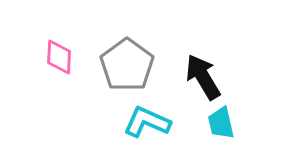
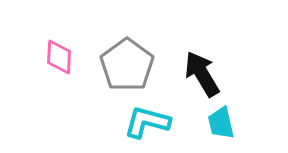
black arrow: moved 1 px left, 3 px up
cyan L-shape: rotated 9 degrees counterclockwise
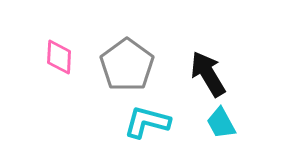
black arrow: moved 6 px right
cyan trapezoid: rotated 16 degrees counterclockwise
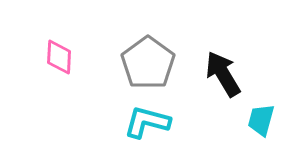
gray pentagon: moved 21 px right, 2 px up
black arrow: moved 15 px right
cyan trapezoid: moved 40 px right, 3 px up; rotated 44 degrees clockwise
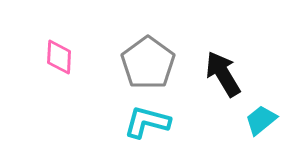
cyan trapezoid: rotated 36 degrees clockwise
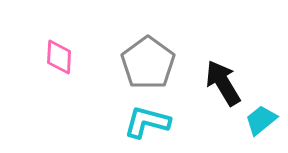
black arrow: moved 9 px down
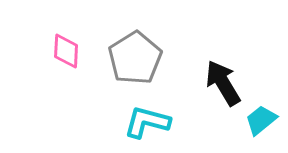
pink diamond: moved 7 px right, 6 px up
gray pentagon: moved 13 px left, 5 px up; rotated 4 degrees clockwise
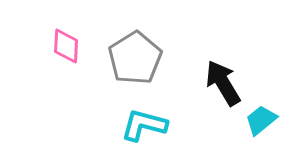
pink diamond: moved 5 px up
cyan L-shape: moved 3 px left, 3 px down
